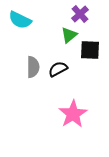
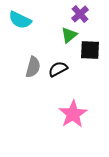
gray semicircle: rotated 15 degrees clockwise
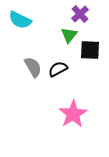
green triangle: rotated 12 degrees counterclockwise
gray semicircle: rotated 45 degrees counterclockwise
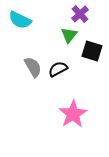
black square: moved 2 px right, 1 px down; rotated 15 degrees clockwise
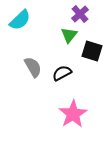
cyan semicircle: rotated 70 degrees counterclockwise
black semicircle: moved 4 px right, 4 px down
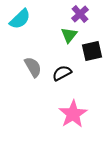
cyan semicircle: moved 1 px up
black square: rotated 30 degrees counterclockwise
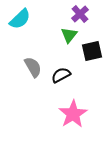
black semicircle: moved 1 px left, 2 px down
